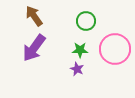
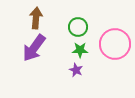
brown arrow: moved 2 px right, 2 px down; rotated 40 degrees clockwise
green circle: moved 8 px left, 6 px down
pink circle: moved 5 px up
purple star: moved 1 px left, 1 px down
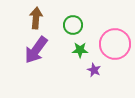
green circle: moved 5 px left, 2 px up
purple arrow: moved 2 px right, 2 px down
purple star: moved 18 px right
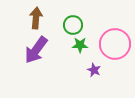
green star: moved 5 px up
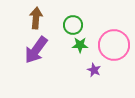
pink circle: moved 1 px left, 1 px down
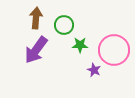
green circle: moved 9 px left
pink circle: moved 5 px down
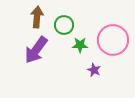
brown arrow: moved 1 px right, 1 px up
pink circle: moved 1 px left, 10 px up
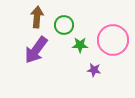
purple star: rotated 16 degrees counterclockwise
